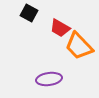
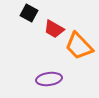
red trapezoid: moved 6 px left, 1 px down
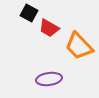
red trapezoid: moved 5 px left, 1 px up
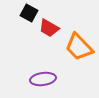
orange trapezoid: moved 1 px down
purple ellipse: moved 6 px left
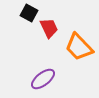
red trapezoid: rotated 145 degrees counterclockwise
purple ellipse: rotated 30 degrees counterclockwise
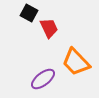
orange trapezoid: moved 3 px left, 15 px down
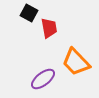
red trapezoid: rotated 15 degrees clockwise
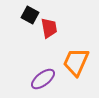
black square: moved 1 px right, 2 px down
orange trapezoid: rotated 68 degrees clockwise
